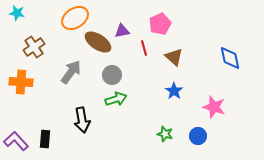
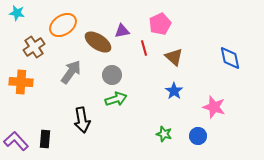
orange ellipse: moved 12 px left, 7 px down
green star: moved 1 px left
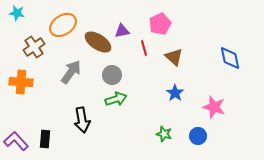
blue star: moved 1 px right, 2 px down
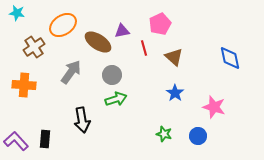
orange cross: moved 3 px right, 3 px down
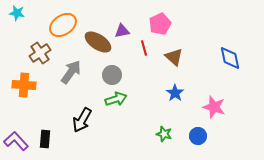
brown cross: moved 6 px right, 6 px down
black arrow: rotated 40 degrees clockwise
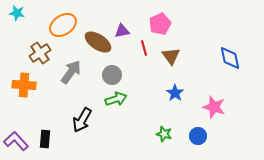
brown triangle: moved 3 px left, 1 px up; rotated 12 degrees clockwise
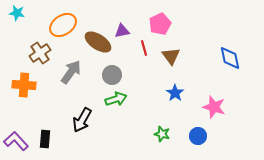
green star: moved 2 px left
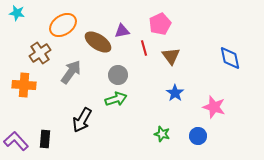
gray circle: moved 6 px right
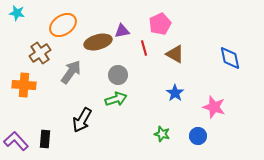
brown ellipse: rotated 48 degrees counterclockwise
brown triangle: moved 4 px right, 2 px up; rotated 24 degrees counterclockwise
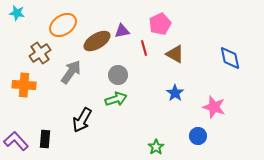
brown ellipse: moved 1 px left, 1 px up; rotated 16 degrees counterclockwise
green star: moved 6 px left, 13 px down; rotated 21 degrees clockwise
